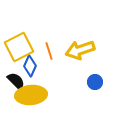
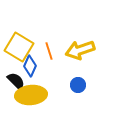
yellow square: rotated 32 degrees counterclockwise
blue circle: moved 17 px left, 3 px down
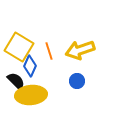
blue circle: moved 1 px left, 4 px up
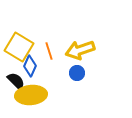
blue circle: moved 8 px up
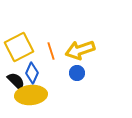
yellow square: rotated 32 degrees clockwise
orange line: moved 2 px right
blue diamond: moved 2 px right, 7 px down
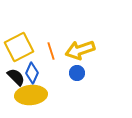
black semicircle: moved 4 px up
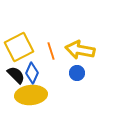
yellow arrow: rotated 28 degrees clockwise
black semicircle: moved 2 px up
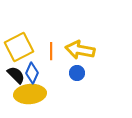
orange line: rotated 18 degrees clockwise
yellow ellipse: moved 1 px left, 1 px up
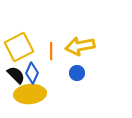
yellow arrow: moved 4 px up; rotated 20 degrees counterclockwise
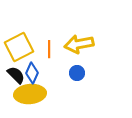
yellow arrow: moved 1 px left, 2 px up
orange line: moved 2 px left, 2 px up
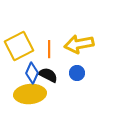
yellow square: moved 1 px up
black semicircle: moved 32 px right; rotated 18 degrees counterclockwise
